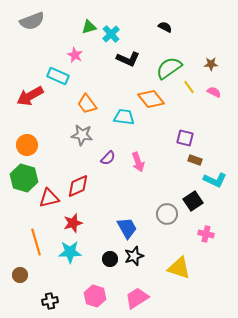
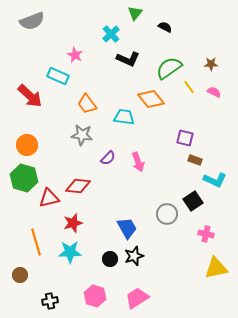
green triangle: moved 46 px right, 14 px up; rotated 35 degrees counterclockwise
red arrow: rotated 108 degrees counterclockwise
red diamond: rotated 30 degrees clockwise
yellow triangle: moved 37 px right; rotated 30 degrees counterclockwise
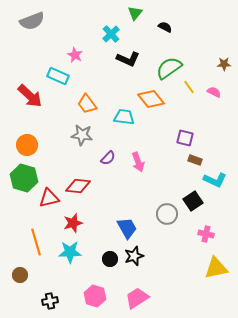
brown star: moved 13 px right
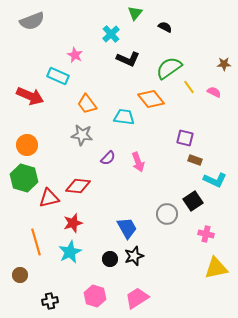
red arrow: rotated 20 degrees counterclockwise
cyan star: rotated 25 degrees counterclockwise
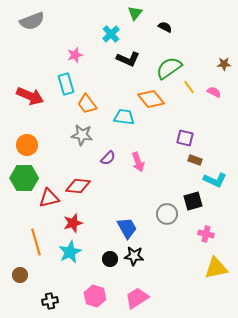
pink star: rotated 28 degrees clockwise
cyan rectangle: moved 8 px right, 8 px down; rotated 50 degrees clockwise
green hexagon: rotated 16 degrees counterclockwise
black square: rotated 18 degrees clockwise
black star: rotated 24 degrees clockwise
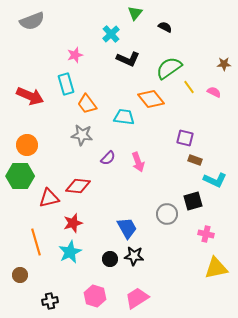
green hexagon: moved 4 px left, 2 px up
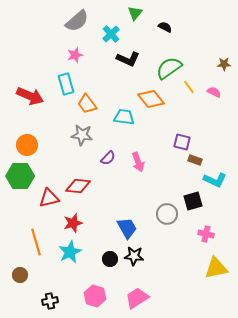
gray semicircle: moved 45 px right; rotated 20 degrees counterclockwise
purple square: moved 3 px left, 4 px down
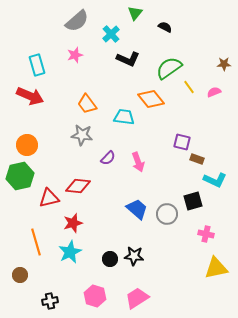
cyan rectangle: moved 29 px left, 19 px up
pink semicircle: rotated 48 degrees counterclockwise
brown rectangle: moved 2 px right, 1 px up
green hexagon: rotated 12 degrees counterclockwise
blue trapezoid: moved 10 px right, 19 px up; rotated 20 degrees counterclockwise
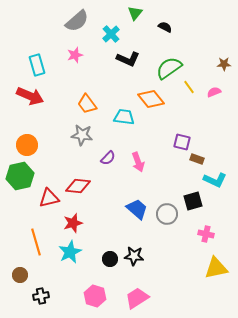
black cross: moved 9 px left, 5 px up
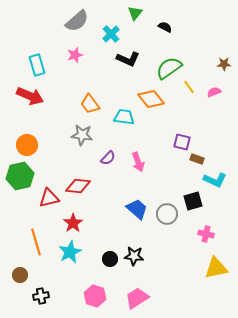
orange trapezoid: moved 3 px right
red star: rotated 18 degrees counterclockwise
